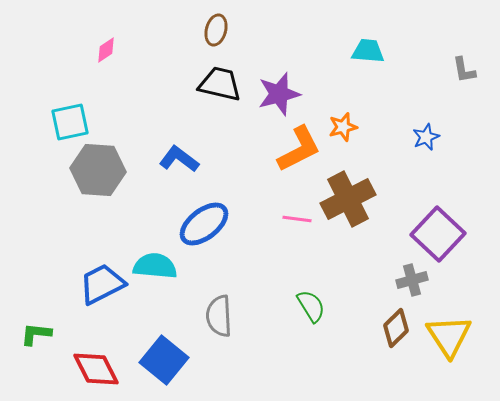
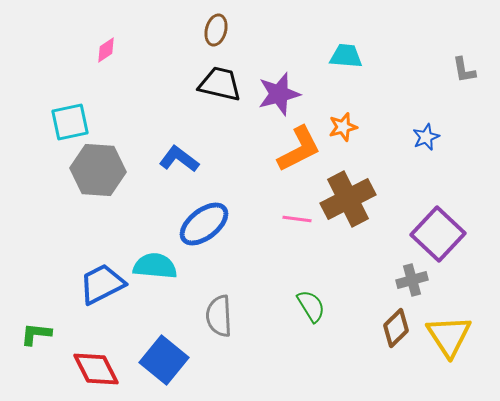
cyan trapezoid: moved 22 px left, 5 px down
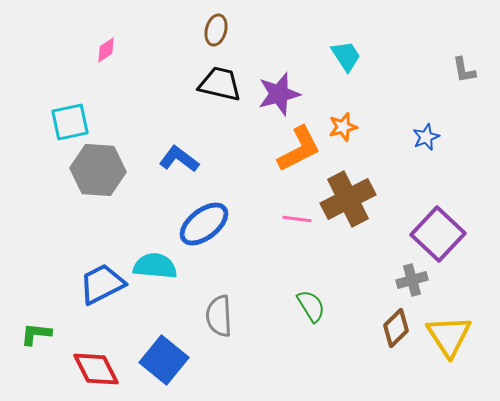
cyan trapezoid: rotated 52 degrees clockwise
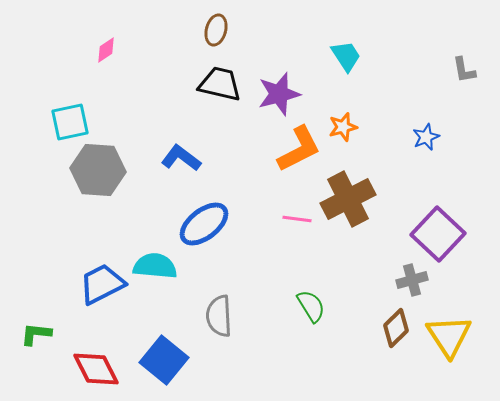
blue L-shape: moved 2 px right, 1 px up
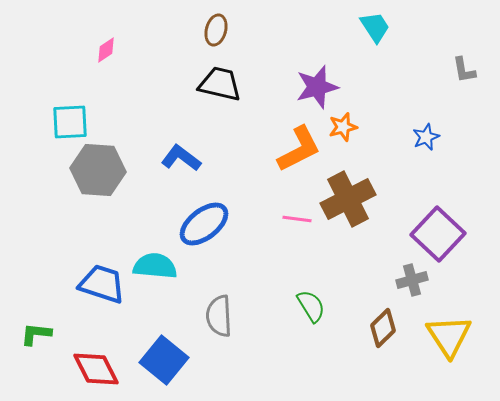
cyan trapezoid: moved 29 px right, 29 px up
purple star: moved 38 px right, 7 px up
cyan square: rotated 9 degrees clockwise
blue trapezoid: rotated 45 degrees clockwise
brown diamond: moved 13 px left
